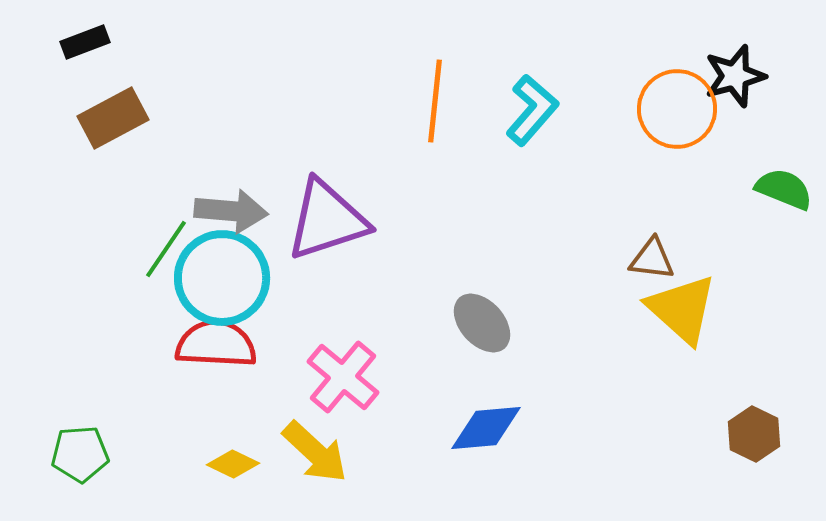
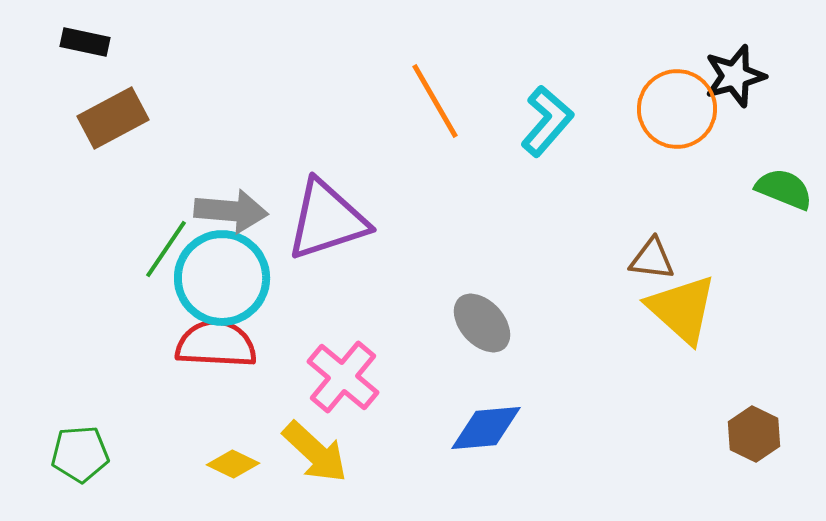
black rectangle: rotated 33 degrees clockwise
orange line: rotated 36 degrees counterclockwise
cyan L-shape: moved 15 px right, 11 px down
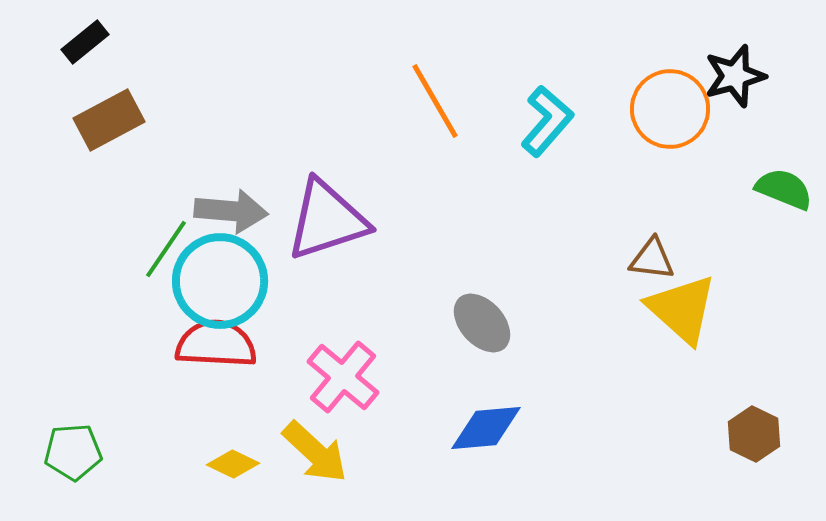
black rectangle: rotated 51 degrees counterclockwise
orange circle: moved 7 px left
brown rectangle: moved 4 px left, 2 px down
cyan circle: moved 2 px left, 3 px down
green pentagon: moved 7 px left, 2 px up
